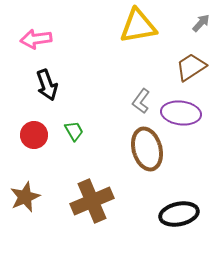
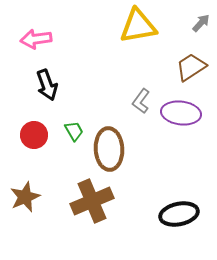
brown ellipse: moved 38 px left; rotated 12 degrees clockwise
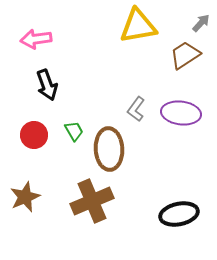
brown trapezoid: moved 6 px left, 12 px up
gray L-shape: moved 5 px left, 8 px down
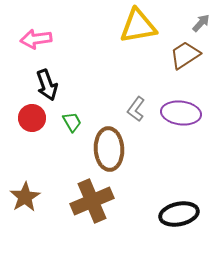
green trapezoid: moved 2 px left, 9 px up
red circle: moved 2 px left, 17 px up
brown star: rotated 8 degrees counterclockwise
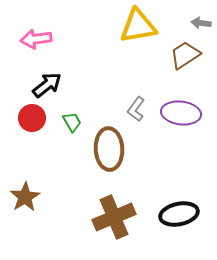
gray arrow: rotated 126 degrees counterclockwise
black arrow: rotated 108 degrees counterclockwise
brown cross: moved 22 px right, 16 px down
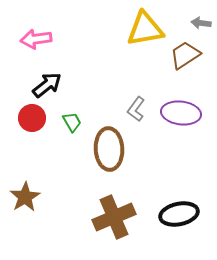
yellow triangle: moved 7 px right, 3 px down
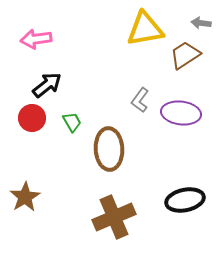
gray L-shape: moved 4 px right, 9 px up
black ellipse: moved 6 px right, 14 px up
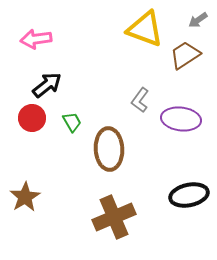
gray arrow: moved 3 px left, 3 px up; rotated 42 degrees counterclockwise
yellow triangle: rotated 30 degrees clockwise
purple ellipse: moved 6 px down
black ellipse: moved 4 px right, 5 px up
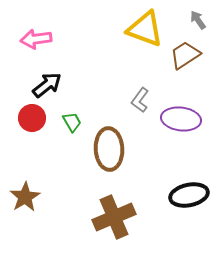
gray arrow: rotated 90 degrees clockwise
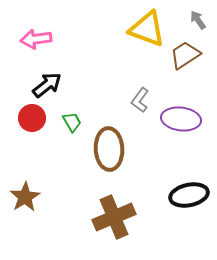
yellow triangle: moved 2 px right
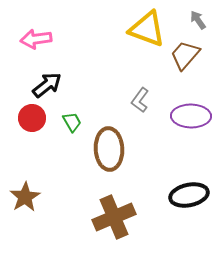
brown trapezoid: rotated 16 degrees counterclockwise
purple ellipse: moved 10 px right, 3 px up; rotated 6 degrees counterclockwise
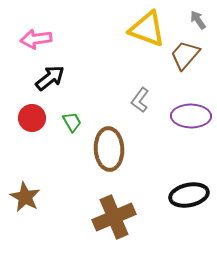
black arrow: moved 3 px right, 7 px up
brown star: rotated 12 degrees counterclockwise
